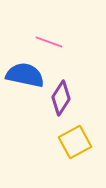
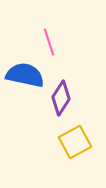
pink line: rotated 52 degrees clockwise
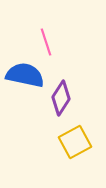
pink line: moved 3 px left
